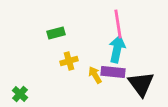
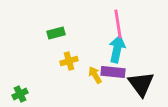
green cross: rotated 21 degrees clockwise
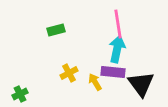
green rectangle: moved 3 px up
yellow cross: moved 12 px down; rotated 12 degrees counterclockwise
yellow arrow: moved 7 px down
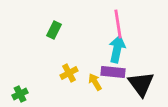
green rectangle: moved 2 px left; rotated 48 degrees counterclockwise
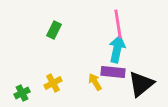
yellow cross: moved 16 px left, 10 px down
black triangle: rotated 28 degrees clockwise
green cross: moved 2 px right, 1 px up
